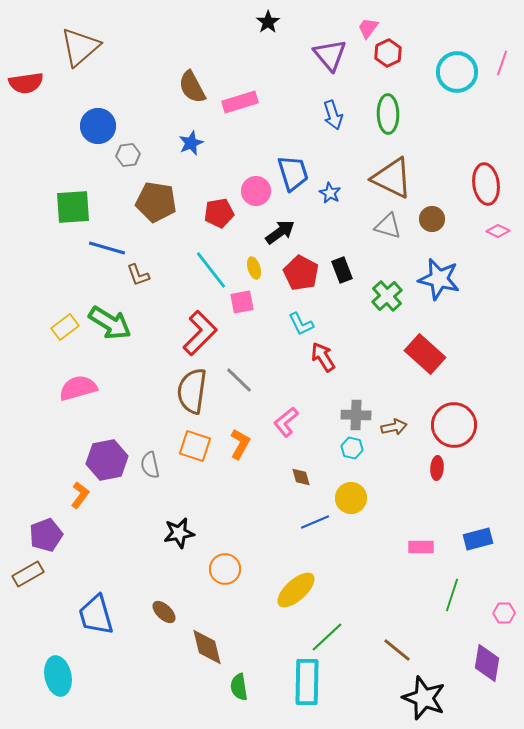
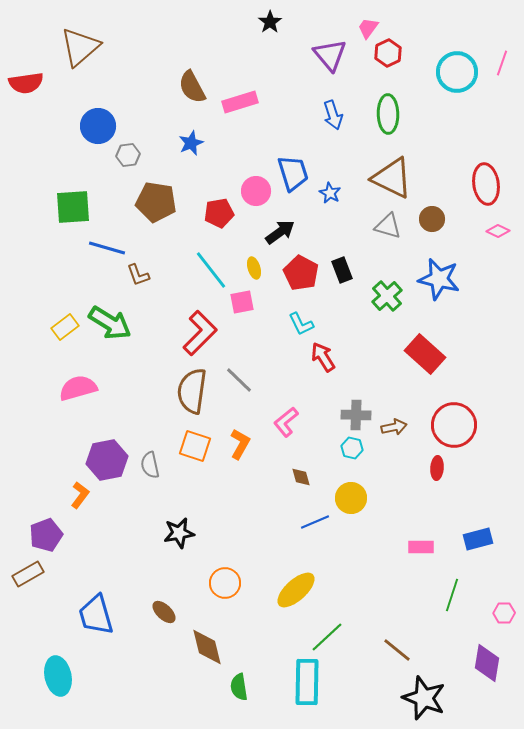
black star at (268, 22): moved 2 px right
orange circle at (225, 569): moved 14 px down
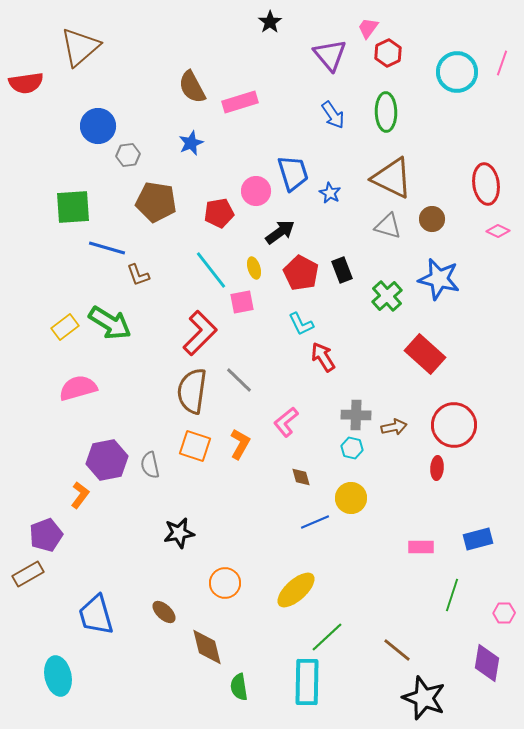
green ellipse at (388, 114): moved 2 px left, 2 px up
blue arrow at (333, 115): rotated 16 degrees counterclockwise
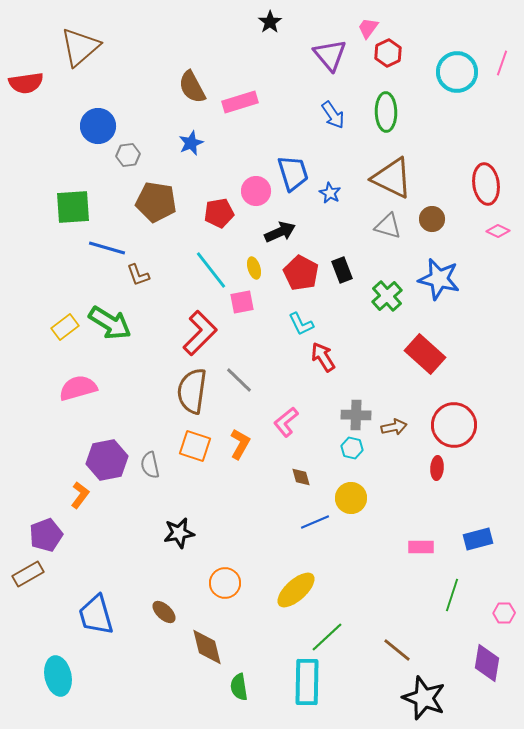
black arrow at (280, 232): rotated 12 degrees clockwise
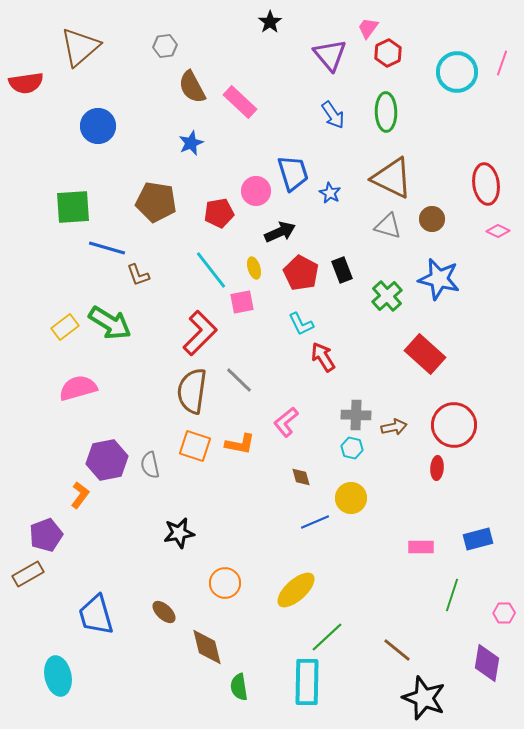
pink rectangle at (240, 102): rotated 60 degrees clockwise
gray hexagon at (128, 155): moved 37 px right, 109 px up
orange L-shape at (240, 444): rotated 72 degrees clockwise
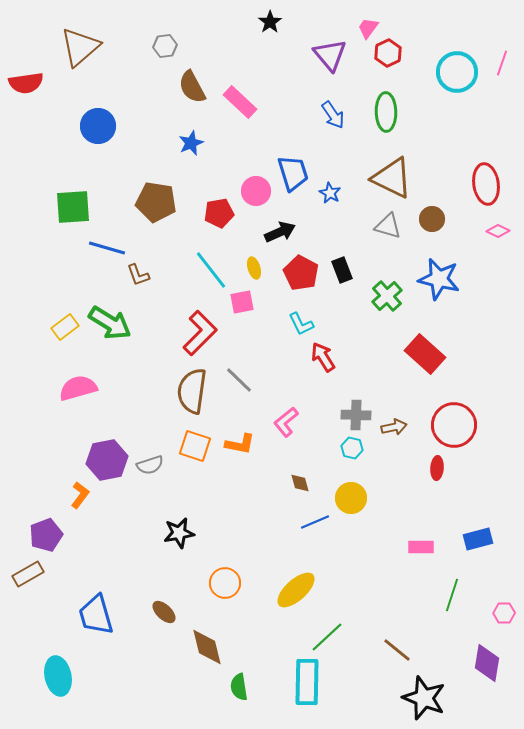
gray semicircle at (150, 465): rotated 96 degrees counterclockwise
brown diamond at (301, 477): moved 1 px left, 6 px down
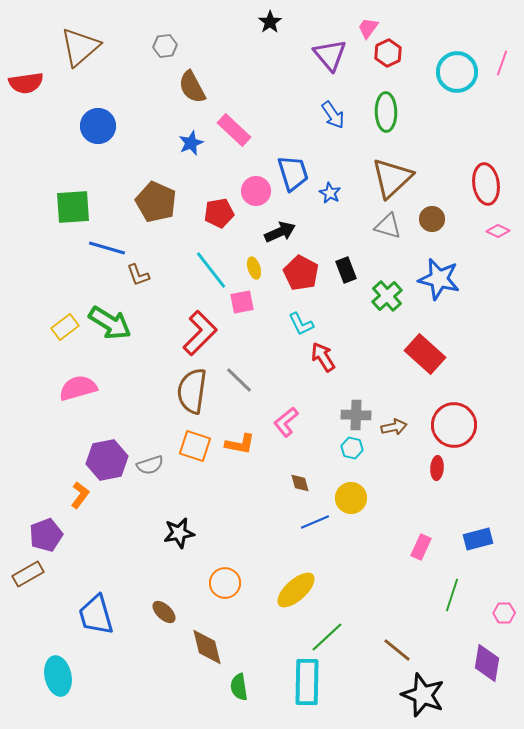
pink rectangle at (240, 102): moved 6 px left, 28 px down
brown triangle at (392, 178): rotated 51 degrees clockwise
brown pentagon at (156, 202): rotated 15 degrees clockwise
black rectangle at (342, 270): moved 4 px right
pink rectangle at (421, 547): rotated 65 degrees counterclockwise
black star at (424, 698): moved 1 px left, 3 px up
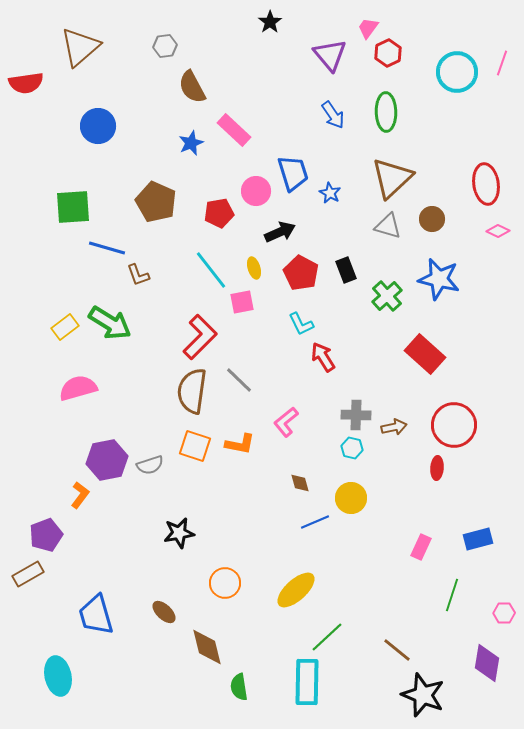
red L-shape at (200, 333): moved 4 px down
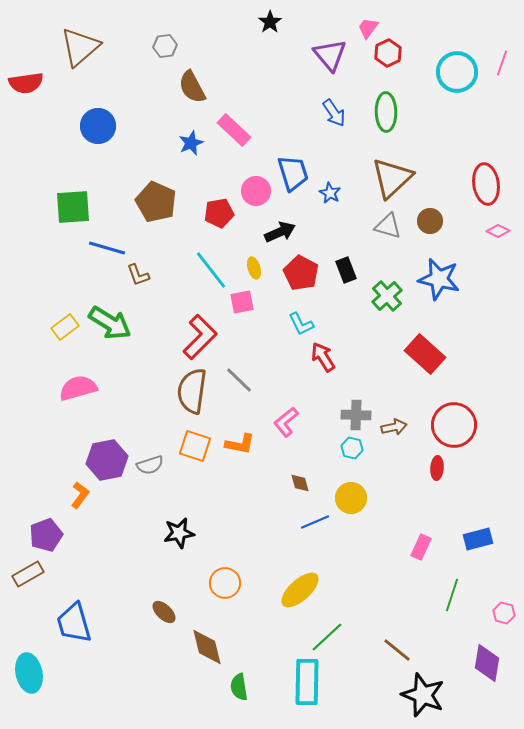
blue arrow at (333, 115): moved 1 px right, 2 px up
brown circle at (432, 219): moved 2 px left, 2 px down
yellow ellipse at (296, 590): moved 4 px right
pink hexagon at (504, 613): rotated 15 degrees clockwise
blue trapezoid at (96, 615): moved 22 px left, 8 px down
cyan ellipse at (58, 676): moved 29 px left, 3 px up
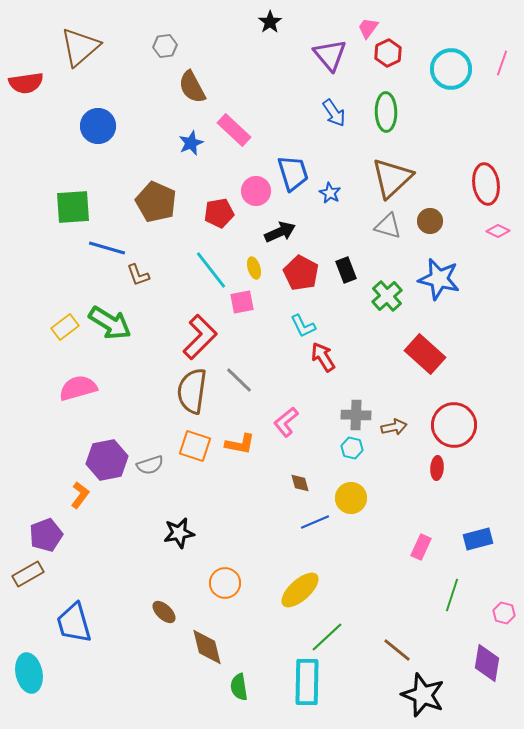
cyan circle at (457, 72): moved 6 px left, 3 px up
cyan L-shape at (301, 324): moved 2 px right, 2 px down
